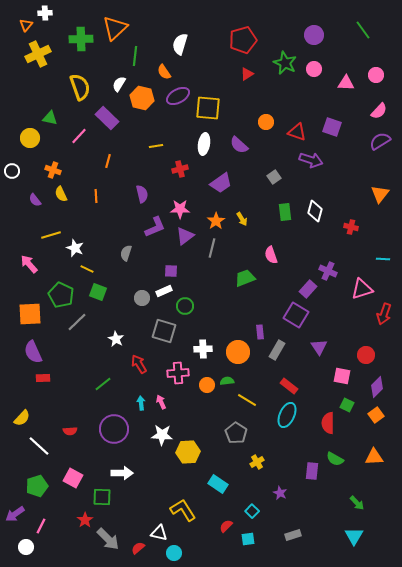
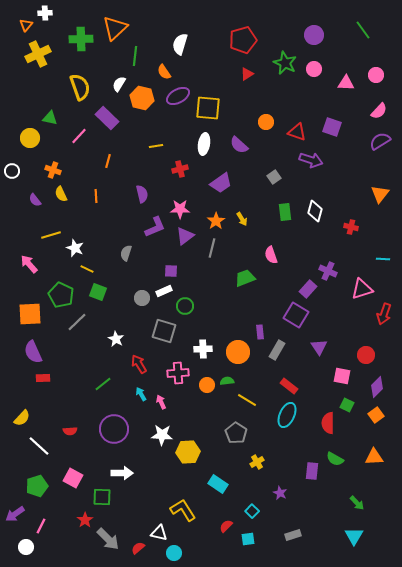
cyan arrow at (141, 403): moved 9 px up; rotated 24 degrees counterclockwise
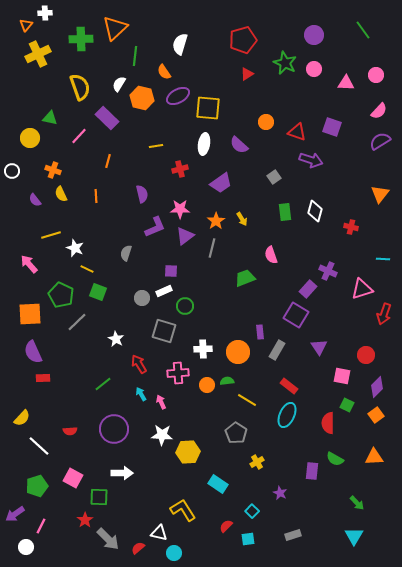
green square at (102, 497): moved 3 px left
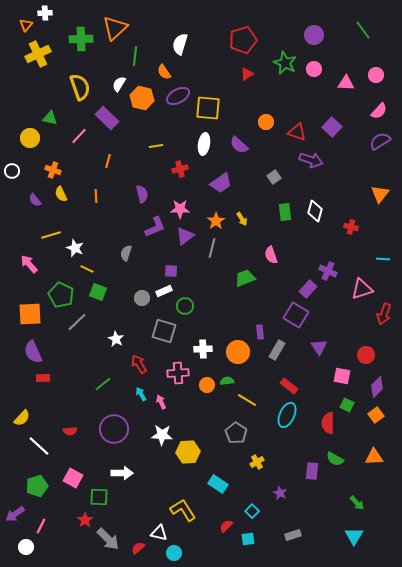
purple square at (332, 127): rotated 24 degrees clockwise
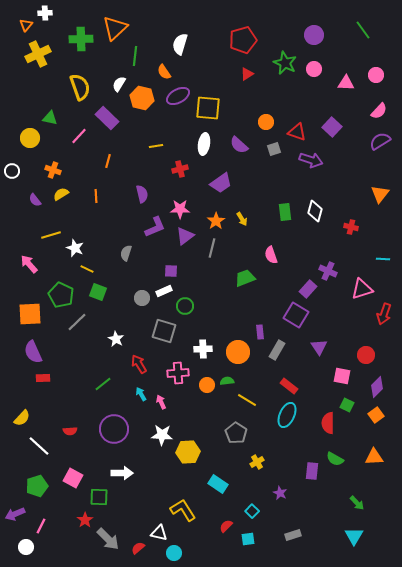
gray square at (274, 177): moved 28 px up; rotated 16 degrees clockwise
yellow semicircle at (61, 194): rotated 84 degrees clockwise
purple arrow at (15, 514): rotated 12 degrees clockwise
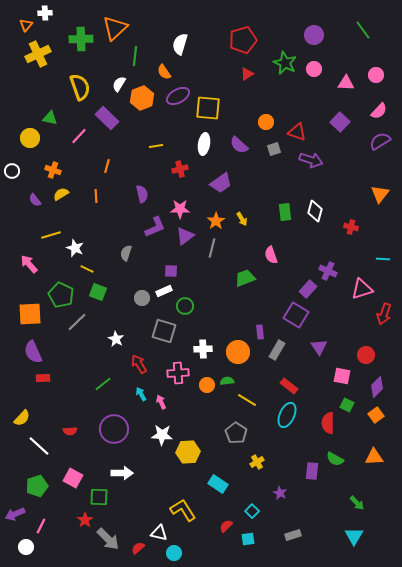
orange hexagon at (142, 98): rotated 25 degrees clockwise
purple square at (332, 127): moved 8 px right, 5 px up
orange line at (108, 161): moved 1 px left, 5 px down
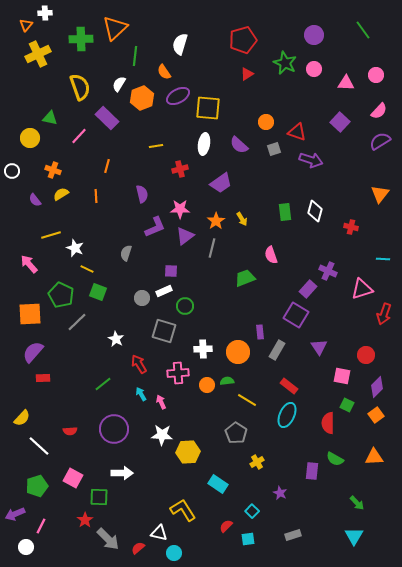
purple semicircle at (33, 352): rotated 65 degrees clockwise
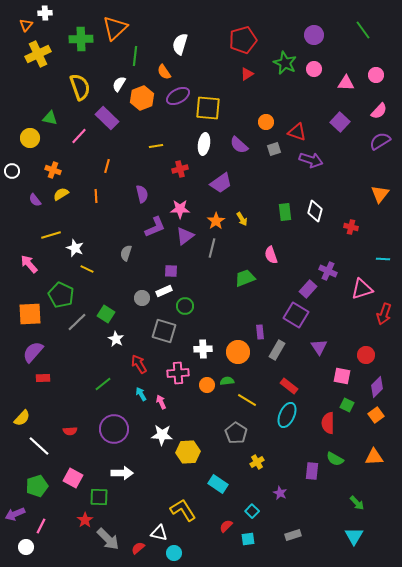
green square at (98, 292): moved 8 px right, 22 px down; rotated 12 degrees clockwise
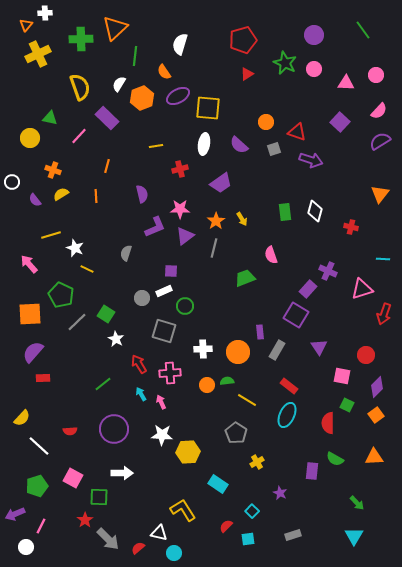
white circle at (12, 171): moved 11 px down
gray line at (212, 248): moved 2 px right
pink cross at (178, 373): moved 8 px left
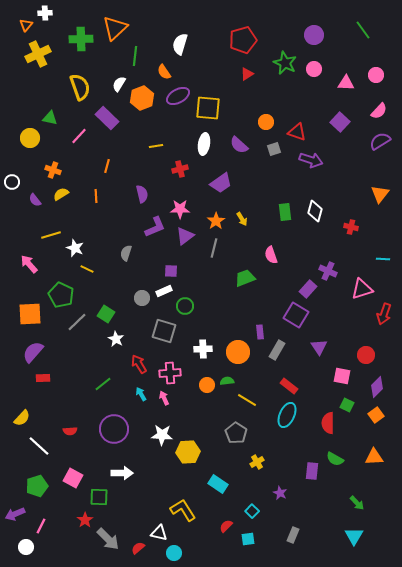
pink arrow at (161, 402): moved 3 px right, 4 px up
gray rectangle at (293, 535): rotated 49 degrees counterclockwise
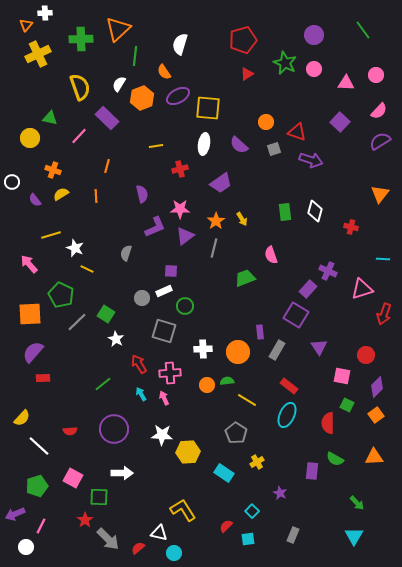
orange triangle at (115, 28): moved 3 px right, 1 px down
cyan rectangle at (218, 484): moved 6 px right, 11 px up
